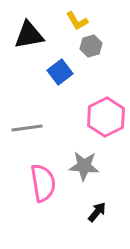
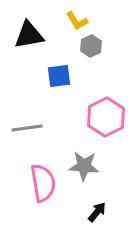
gray hexagon: rotated 10 degrees counterclockwise
blue square: moved 1 px left, 4 px down; rotated 30 degrees clockwise
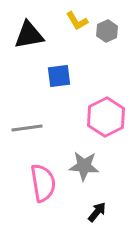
gray hexagon: moved 16 px right, 15 px up
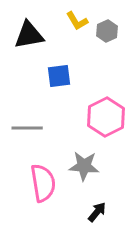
gray line: rotated 8 degrees clockwise
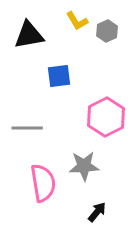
gray star: rotated 8 degrees counterclockwise
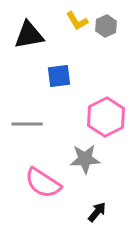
gray hexagon: moved 1 px left, 5 px up
gray line: moved 4 px up
gray star: moved 1 px right, 7 px up
pink semicircle: rotated 132 degrees clockwise
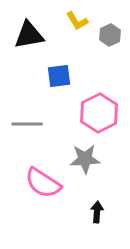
gray hexagon: moved 4 px right, 9 px down
pink hexagon: moved 7 px left, 4 px up
black arrow: rotated 35 degrees counterclockwise
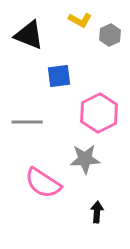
yellow L-shape: moved 3 px right, 1 px up; rotated 30 degrees counterclockwise
black triangle: rotated 32 degrees clockwise
gray line: moved 2 px up
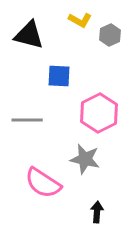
black triangle: rotated 8 degrees counterclockwise
blue square: rotated 10 degrees clockwise
gray line: moved 2 px up
gray star: rotated 16 degrees clockwise
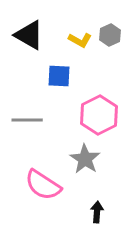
yellow L-shape: moved 20 px down
black triangle: rotated 16 degrees clockwise
pink hexagon: moved 2 px down
gray star: rotated 20 degrees clockwise
pink semicircle: moved 2 px down
